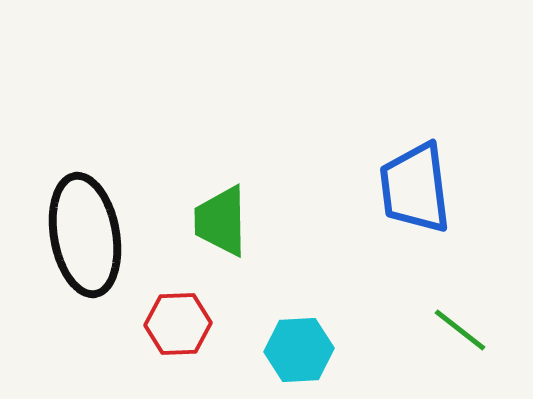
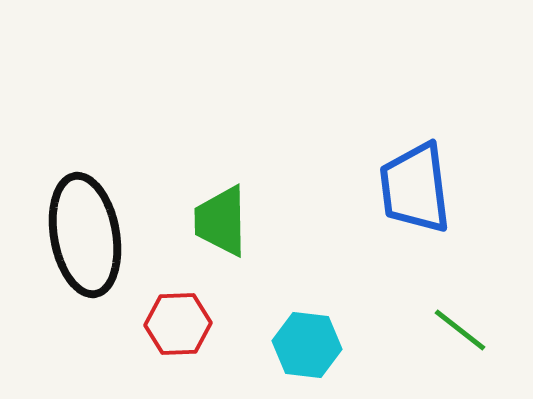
cyan hexagon: moved 8 px right, 5 px up; rotated 10 degrees clockwise
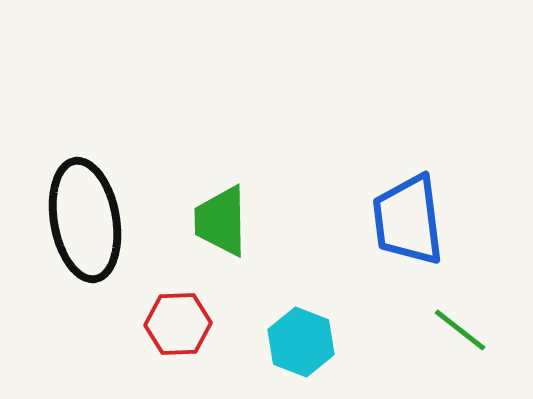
blue trapezoid: moved 7 px left, 32 px down
black ellipse: moved 15 px up
cyan hexagon: moved 6 px left, 3 px up; rotated 14 degrees clockwise
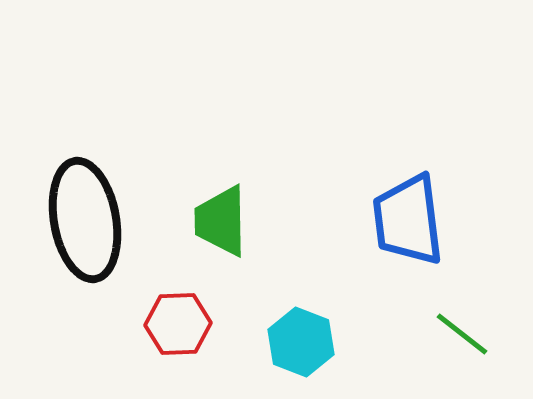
green line: moved 2 px right, 4 px down
